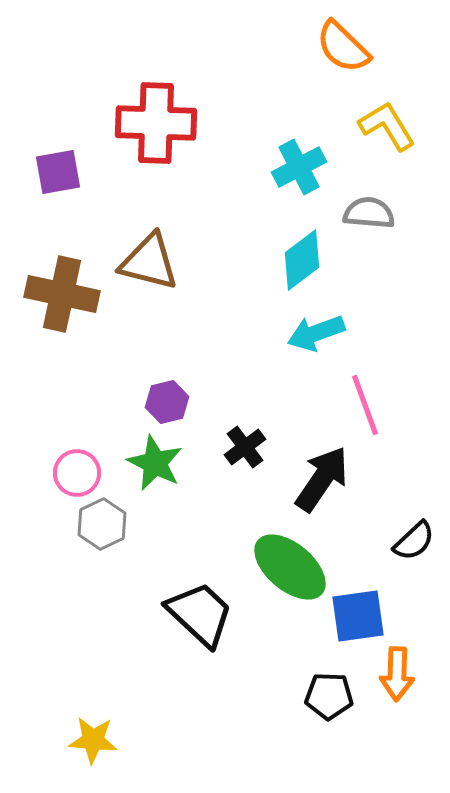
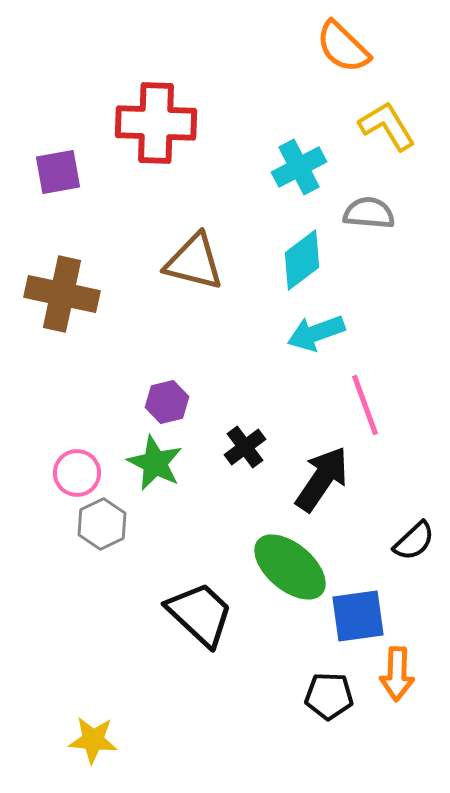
brown triangle: moved 45 px right
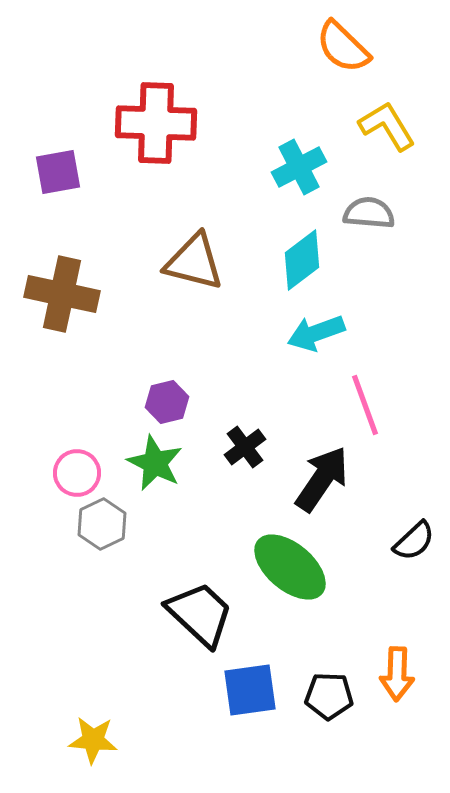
blue square: moved 108 px left, 74 px down
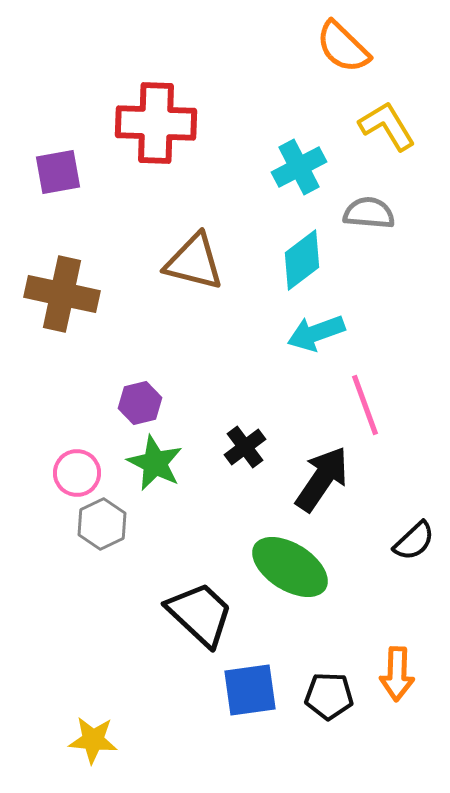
purple hexagon: moved 27 px left, 1 px down
green ellipse: rotated 8 degrees counterclockwise
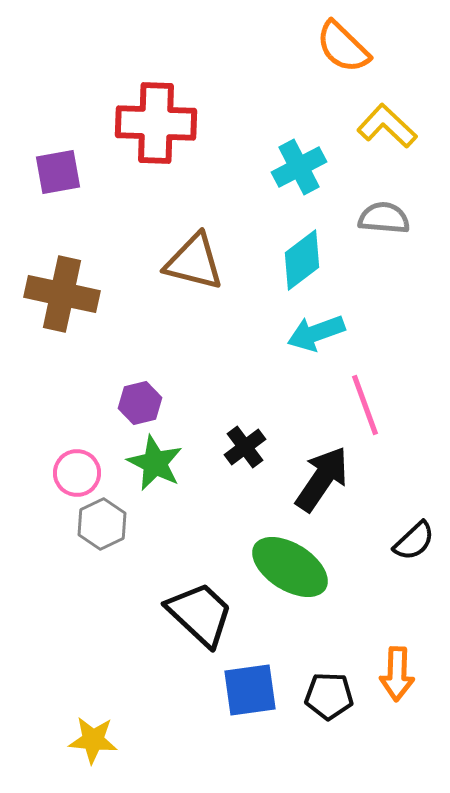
yellow L-shape: rotated 16 degrees counterclockwise
gray semicircle: moved 15 px right, 5 px down
